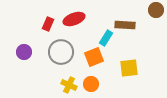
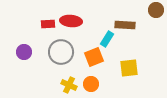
red ellipse: moved 3 px left, 2 px down; rotated 25 degrees clockwise
red rectangle: rotated 64 degrees clockwise
cyan rectangle: moved 1 px right, 1 px down
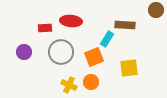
red rectangle: moved 3 px left, 4 px down
orange circle: moved 2 px up
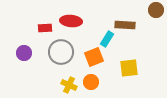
purple circle: moved 1 px down
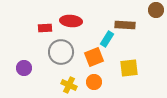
purple circle: moved 15 px down
orange circle: moved 3 px right
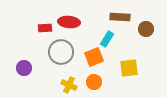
brown circle: moved 10 px left, 19 px down
red ellipse: moved 2 px left, 1 px down
brown rectangle: moved 5 px left, 8 px up
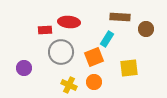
red rectangle: moved 2 px down
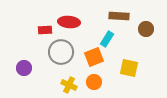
brown rectangle: moved 1 px left, 1 px up
yellow square: rotated 18 degrees clockwise
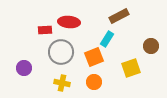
brown rectangle: rotated 30 degrees counterclockwise
brown circle: moved 5 px right, 17 px down
yellow square: moved 2 px right; rotated 30 degrees counterclockwise
yellow cross: moved 7 px left, 2 px up; rotated 14 degrees counterclockwise
